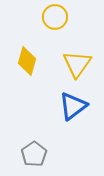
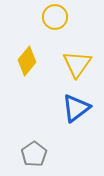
yellow diamond: rotated 24 degrees clockwise
blue triangle: moved 3 px right, 2 px down
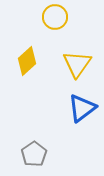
yellow diamond: rotated 8 degrees clockwise
blue triangle: moved 6 px right
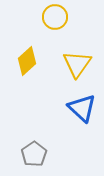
blue triangle: rotated 40 degrees counterclockwise
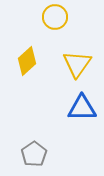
blue triangle: rotated 44 degrees counterclockwise
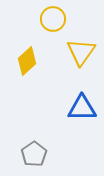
yellow circle: moved 2 px left, 2 px down
yellow triangle: moved 4 px right, 12 px up
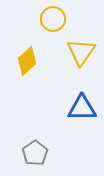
gray pentagon: moved 1 px right, 1 px up
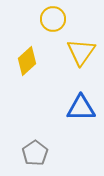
blue triangle: moved 1 px left
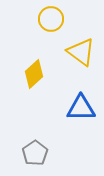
yellow circle: moved 2 px left
yellow triangle: rotated 28 degrees counterclockwise
yellow diamond: moved 7 px right, 13 px down
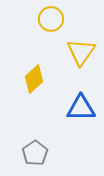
yellow triangle: rotated 28 degrees clockwise
yellow diamond: moved 5 px down
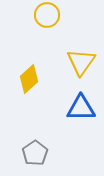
yellow circle: moved 4 px left, 4 px up
yellow triangle: moved 10 px down
yellow diamond: moved 5 px left
